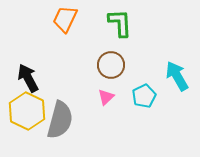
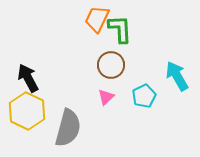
orange trapezoid: moved 32 px right
green L-shape: moved 6 px down
gray semicircle: moved 8 px right, 8 px down
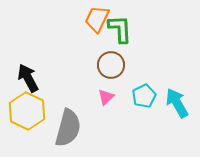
cyan arrow: moved 27 px down
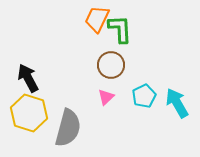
yellow hexagon: moved 2 px right, 2 px down; rotated 9 degrees counterclockwise
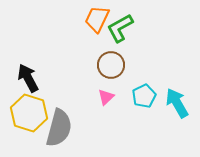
green L-shape: moved 1 px up; rotated 116 degrees counterclockwise
gray semicircle: moved 9 px left
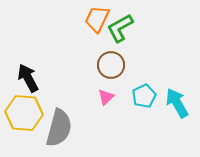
yellow hexagon: moved 5 px left; rotated 12 degrees counterclockwise
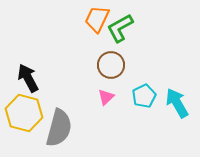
yellow hexagon: rotated 9 degrees clockwise
